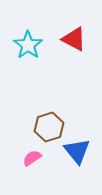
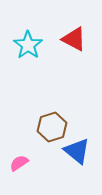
brown hexagon: moved 3 px right
blue triangle: rotated 12 degrees counterclockwise
pink semicircle: moved 13 px left, 5 px down
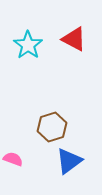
blue triangle: moved 8 px left, 10 px down; rotated 44 degrees clockwise
pink semicircle: moved 6 px left, 4 px up; rotated 54 degrees clockwise
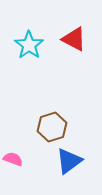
cyan star: moved 1 px right
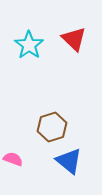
red triangle: rotated 16 degrees clockwise
blue triangle: rotated 44 degrees counterclockwise
